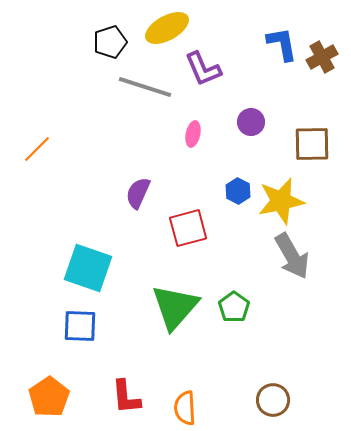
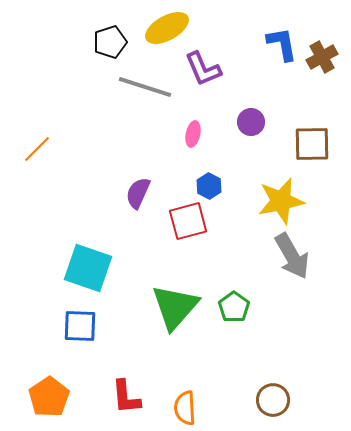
blue hexagon: moved 29 px left, 5 px up
red square: moved 7 px up
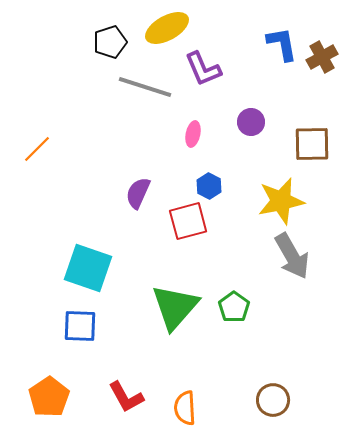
red L-shape: rotated 24 degrees counterclockwise
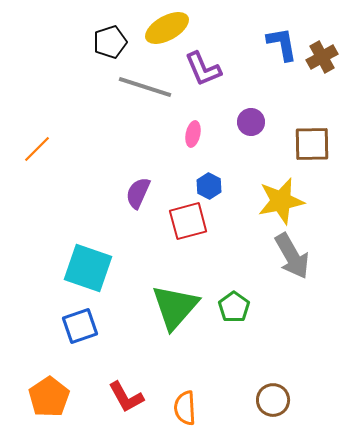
blue square: rotated 21 degrees counterclockwise
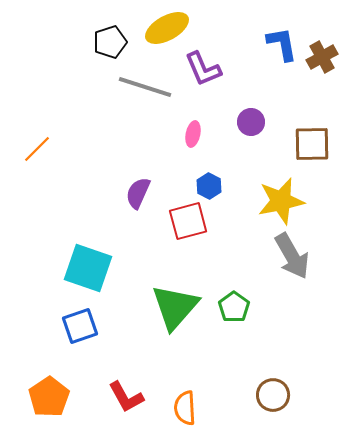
brown circle: moved 5 px up
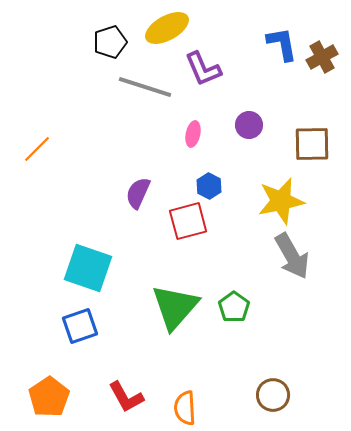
purple circle: moved 2 px left, 3 px down
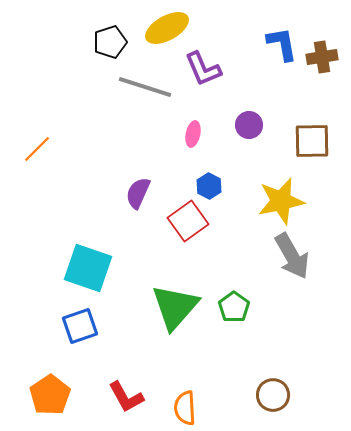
brown cross: rotated 20 degrees clockwise
brown square: moved 3 px up
red square: rotated 21 degrees counterclockwise
orange pentagon: moved 1 px right, 2 px up
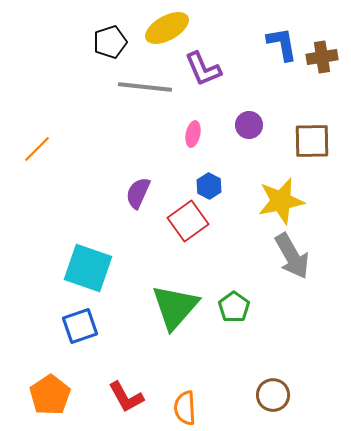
gray line: rotated 12 degrees counterclockwise
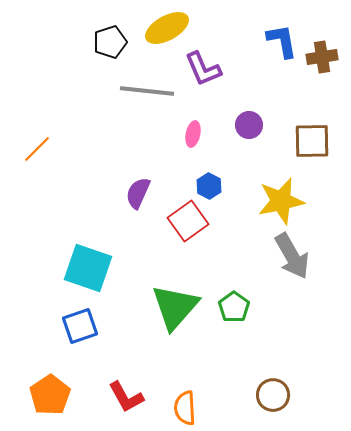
blue L-shape: moved 3 px up
gray line: moved 2 px right, 4 px down
